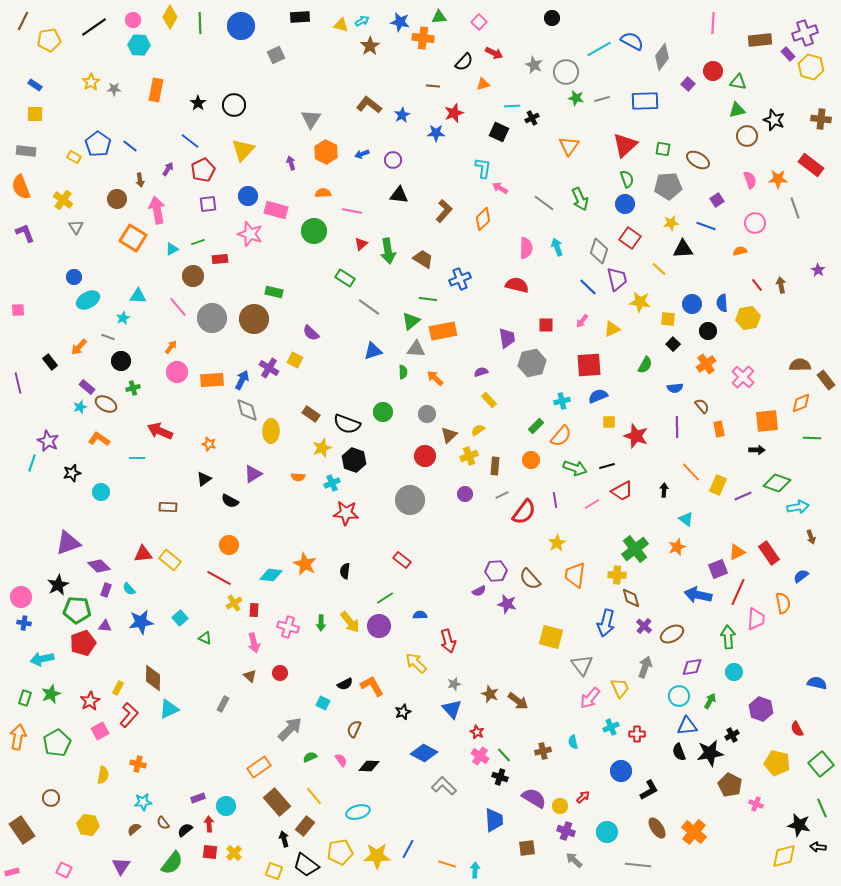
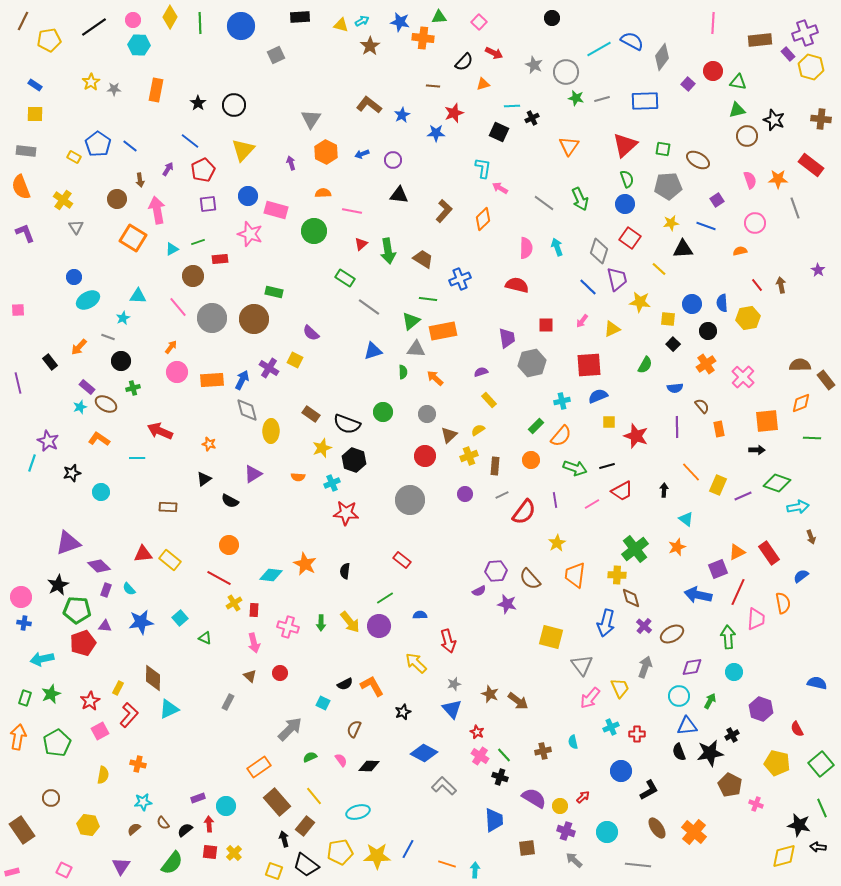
gray rectangle at (223, 704): moved 5 px right, 2 px up
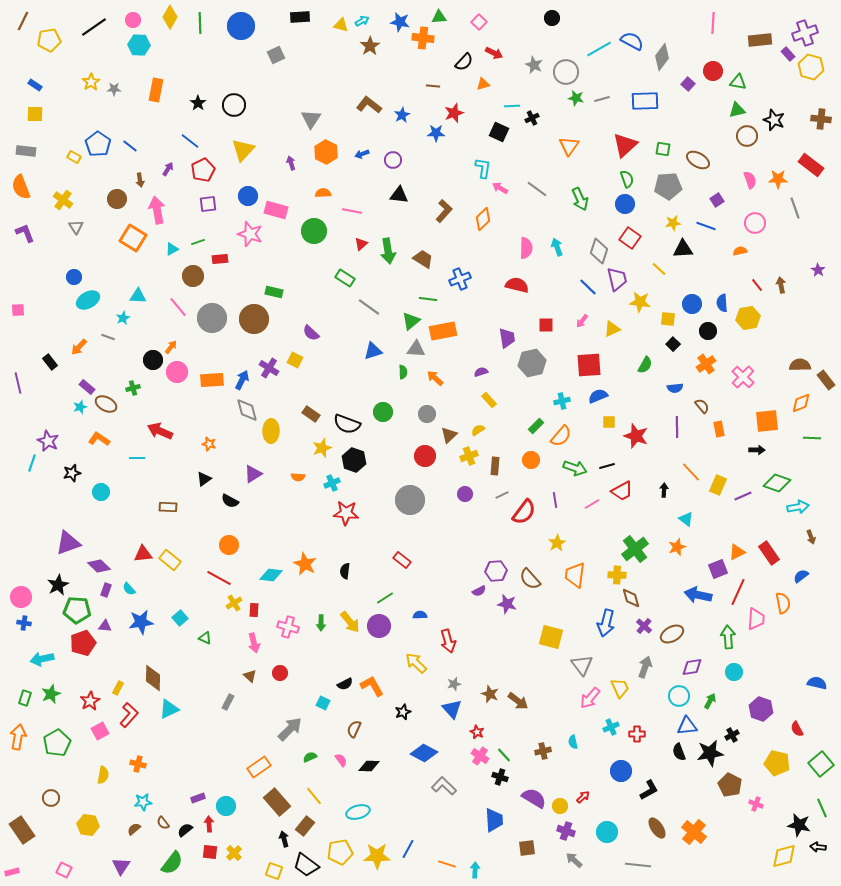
gray line at (544, 203): moved 7 px left, 14 px up
yellow star at (671, 223): moved 2 px right
black circle at (121, 361): moved 32 px right, 1 px up
